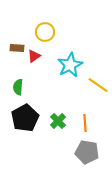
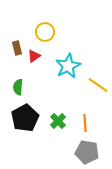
brown rectangle: rotated 72 degrees clockwise
cyan star: moved 2 px left, 1 px down
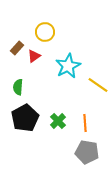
brown rectangle: rotated 56 degrees clockwise
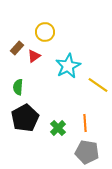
green cross: moved 7 px down
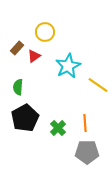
gray pentagon: rotated 10 degrees counterclockwise
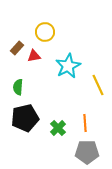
red triangle: rotated 24 degrees clockwise
yellow line: rotated 30 degrees clockwise
black pentagon: rotated 16 degrees clockwise
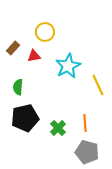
brown rectangle: moved 4 px left
gray pentagon: rotated 15 degrees clockwise
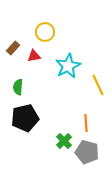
orange line: moved 1 px right
green cross: moved 6 px right, 13 px down
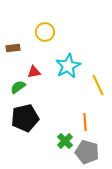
brown rectangle: rotated 40 degrees clockwise
red triangle: moved 16 px down
green semicircle: rotated 49 degrees clockwise
orange line: moved 1 px left, 1 px up
green cross: moved 1 px right
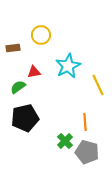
yellow circle: moved 4 px left, 3 px down
